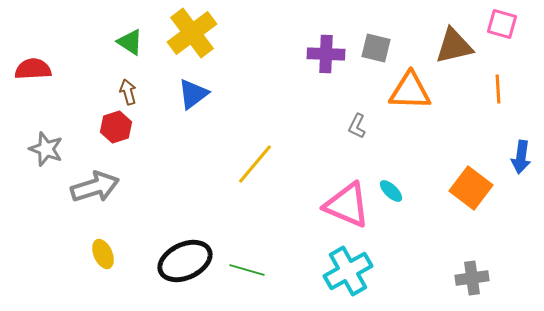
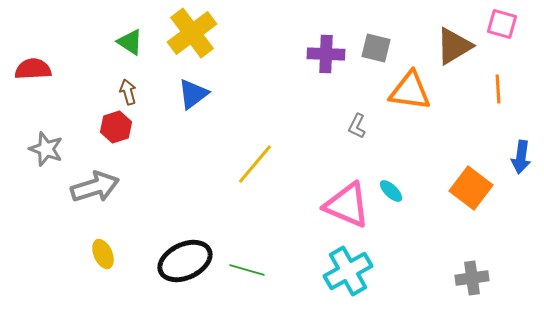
brown triangle: rotated 18 degrees counterclockwise
orange triangle: rotated 6 degrees clockwise
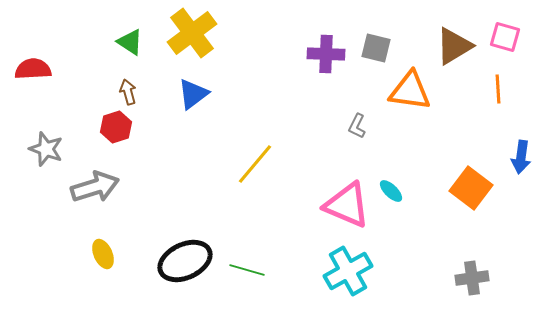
pink square: moved 3 px right, 13 px down
